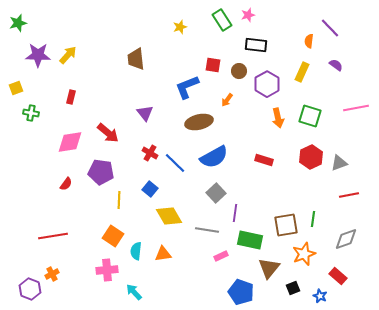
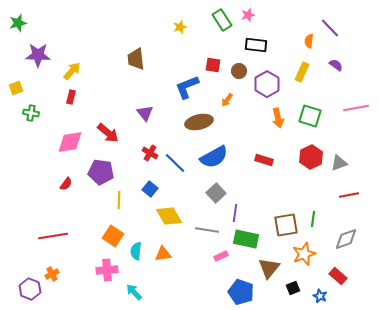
yellow arrow at (68, 55): moved 4 px right, 16 px down
green rectangle at (250, 240): moved 4 px left, 1 px up
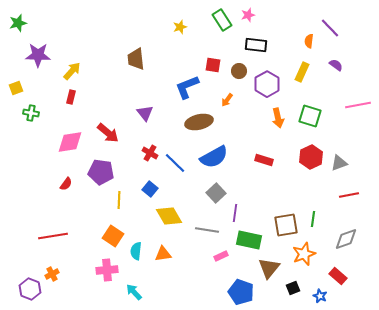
pink line at (356, 108): moved 2 px right, 3 px up
green rectangle at (246, 239): moved 3 px right, 1 px down
